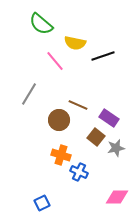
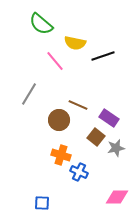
blue square: rotated 28 degrees clockwise
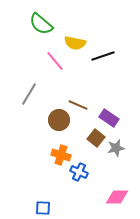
brown square: moved 1 px down
blue square: moved 1 px right, 5 px down
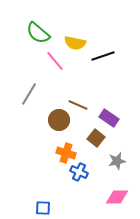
green semicircle: moved 3 px left, 9 px down
gray star: moved 1 px right, 13 px down
orange cross: moved 5 px right, 2 px up
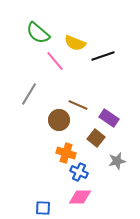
yellow semicircle: rotated 10 degrees clockwise
pink diamond: moved 37 px left
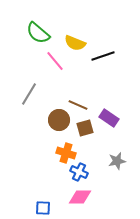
brown square: moved 11 px left, 10 px up; rotated 36 degrees clockwise
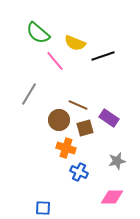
orange cross: moved 5 px up
pink diamond: moved 32 px right
